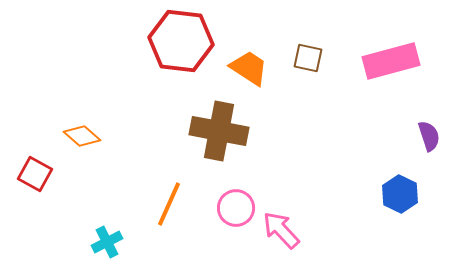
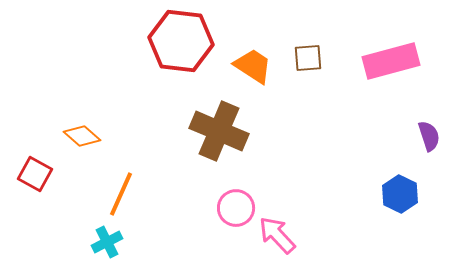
brown square: rotated 16 degrees counterclockwise
orange trapezoid: moved 4 px right, 2 px up
brown cross: rotated 12 degrees clockwise
orange line: moved 48 px left, 10 px up
pink arrow: moved 4 px left, 5 px down
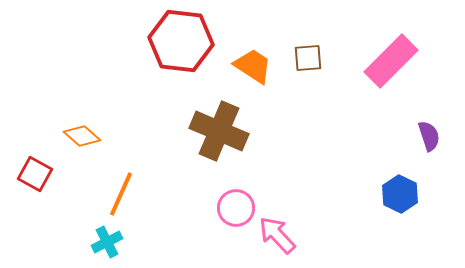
pink rectangle: rotated 30 degrees counterclockwise
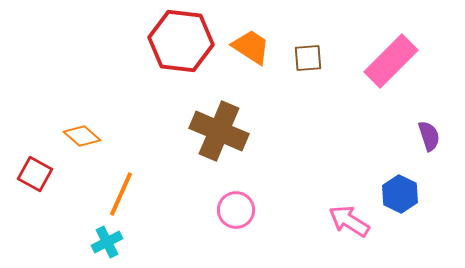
orange trapezoid: moved 2 px left, 19 px up
pink circle: moved 2 px down
pink arrow: moved 72 px right, 14 px up; rotated 15 degrees counterclockwise
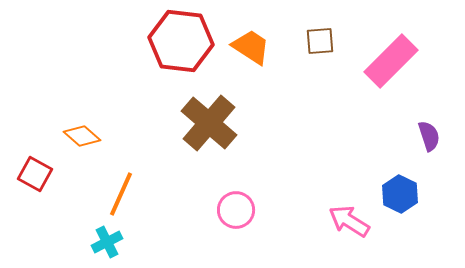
brown square: moved 12 px right, 17 px up
brown cross: moved 10 px left, 8 px up; rotated 18 degrees clockwise
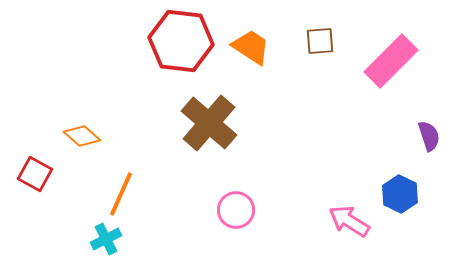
cyan cross: moved 1 px left, 3 px up
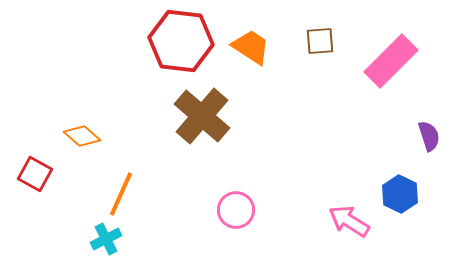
brown cross: moved 7 px left, 7 px up
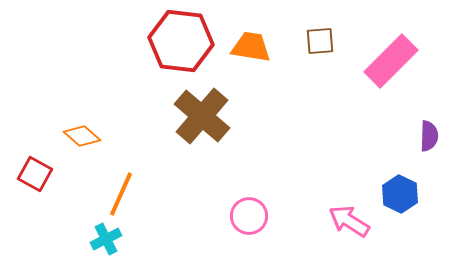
orange trapezoid: rotated 24 degrees counterclockwise
purple semicircle: rotated 20 degrees clockwise
pink circle: moved 13 px right, 6 px down
